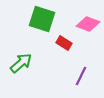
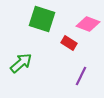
red rectangle: moved 5 px right
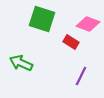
red rectangle: moved 2 px right, 1 px up
green arrow: rotated 115 degrees counterclockwise
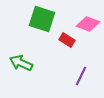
red rectangle: moved 4 px left, 2 px up
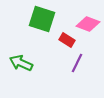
purple line: moved 4 px left, 13 px up
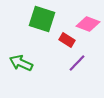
purple line: rotated 18 degrees clockwise
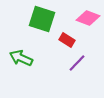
pink diamond: moved 6 px up
green arrow: moved 5 px up
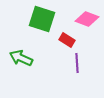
pink diamond: moved 1 px left, 1 px down
purple line: rotated 48 degrees counterclockwise
